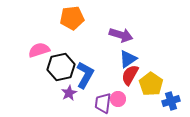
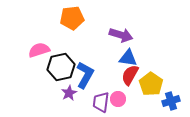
blue triangle: moved 1 px up; rotated 42 degrees clockwise
purple trapezoid: moved 2 px left, 1 px up
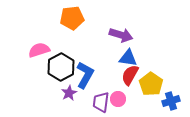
black hexagon: rotated 16 degrees counterclockwise
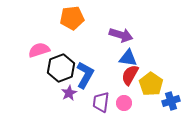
black hexagon: moved 1 px down; rotated 8 degrees clockwise
pink circle: moved 6 px right, 4 px down
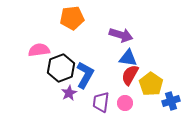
pink semicircle: rotated 10 degrees clockwise
pink circle: moved 1 px right
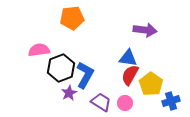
purple arrow: moved 24 px right, 5 px up; rotated 10 degrees counterclockwise
purple trapezoid: rotated 115 degrees clockwise
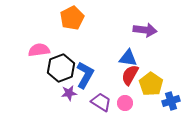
orange pentagon: rotated 20 degrees counterclockwise
purple star: rotated 21 degrees clockwise
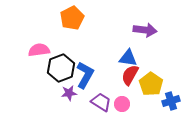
pink circle: moved 3 px left, 1 px down
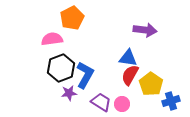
pink semicircle: moved 13 px right, 11 px up
